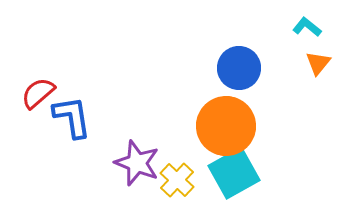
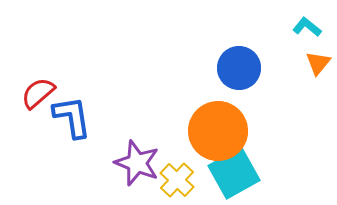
orange circle: moved 8 px left, 5 px down
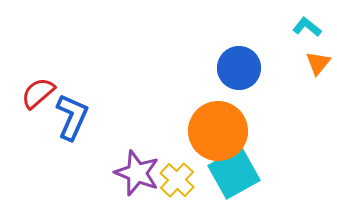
blue L-shape: rotated 33 degrees clockwise
purple star: moved 10 px down
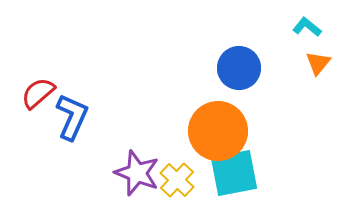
cyan square: rotated 18 degrees clockwise
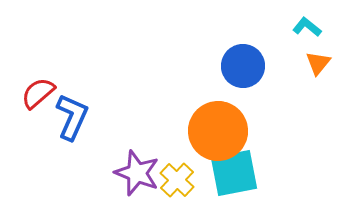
blue circle: moved 4 px right, 2 px up
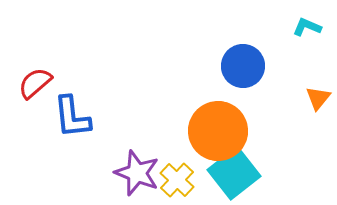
cyan L-shape: rotated 16 degrees counterclockwise
orange triangle: moved 35 px down
red semicircle: moved 3 px left, 10 px up
blue L-shape: rotated 150 degrees clockwise
cyan square: rotated 27 degrees counterclockwise
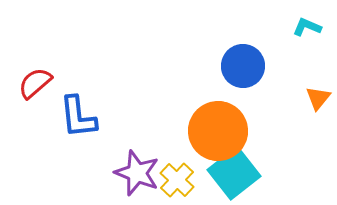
blue L-shape: moved 6 px right
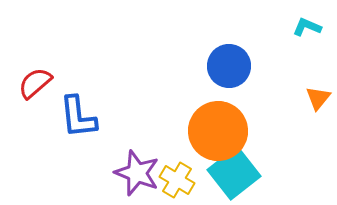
blue circle: moved 14 px left
yellow cross: rotated 12 degrees counterclockwise
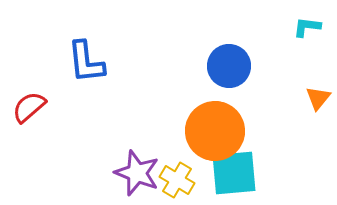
cyan L-shape: rotated 16 degrees counterclockwise
red semicircle: moved 6 px left, 24 px down
blue L-shape: moved 8 px right, 55 px up
orange circle: moved 3 px left
cyan square: rotated 33 degrees clockwise
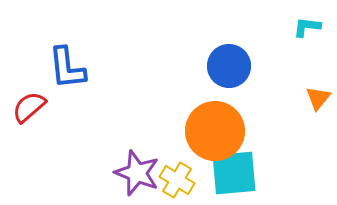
blue L-shape: moved 19 px left, 6 px down
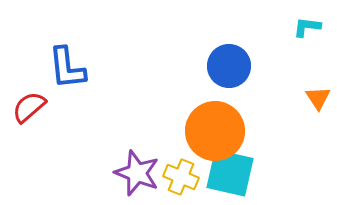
orange triangle: rotated 12 degrees counterclockwise
cyan square: moved 4 px left; rotated 18 degrees clockwise
yellow cross: moved 4 px right, 3 px up; rotated 8 degrees counterclockwise
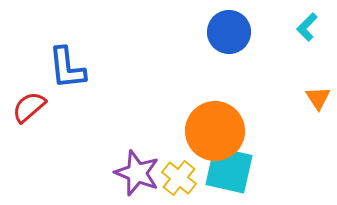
cyan L-shape: rotated 52 degrees counterclockwise
blue circle: moved 34 px up
cyan square: moved 1 px left, 3 px up
yellow cross: moved 2 px left, 1 px down; rotated 16 degrees clockwise
